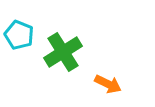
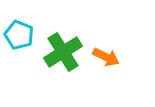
orange arrow: moved 2 px left, 27 px up
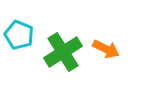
orange arrow: moved 8 px up
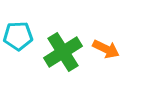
cyan pentagon: moved 1 px left, 1 px down; rotated 24 degrees counterclockwise
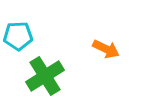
green cross: moved 18 px left, 24 px down
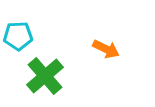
green cross: rotated 9 degrees counterclockwise
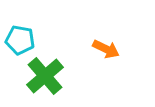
cyan pentagon: moved 2 px right, 4 px down; rotated 12 degrees clockwise
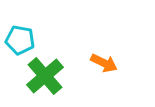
orange arrow: moved 2 px left, 14 px down
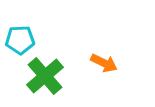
cyan pentagon: rotated 12 degrees counterclockwise
